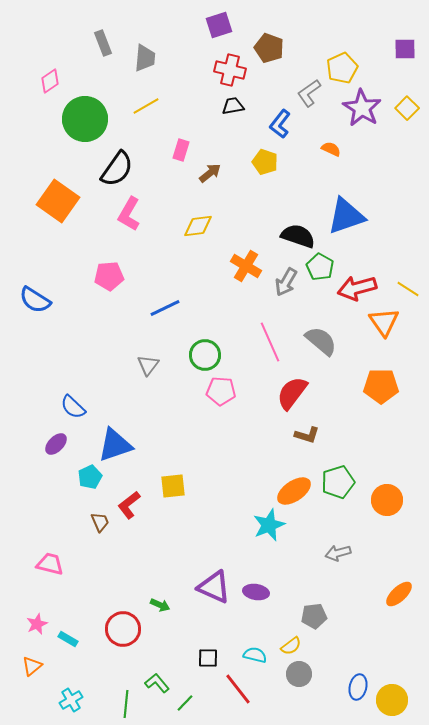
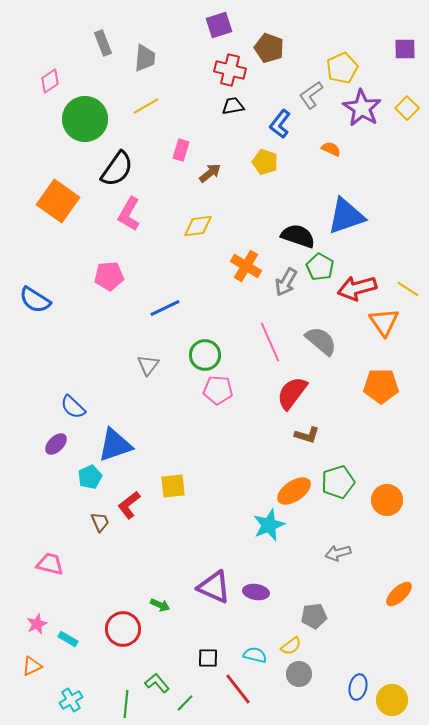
gray L-shape at (309, 93): moved 2 px right, 2 px down
pink pentagon at (221, 391): moved 3 px left, 1 px up
orange triangle at (32, 666): rotated 15 degrees clockwise
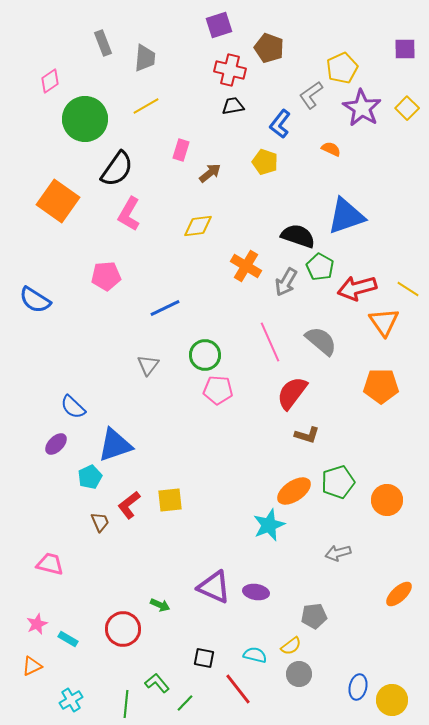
pink pentagon at (109, 276): moved 3 px left
yellow square at (173, 486): moved 3 px left, 14 px down
black square at (208, 658): moved 4 px left; rotated 10 degrees clockwise
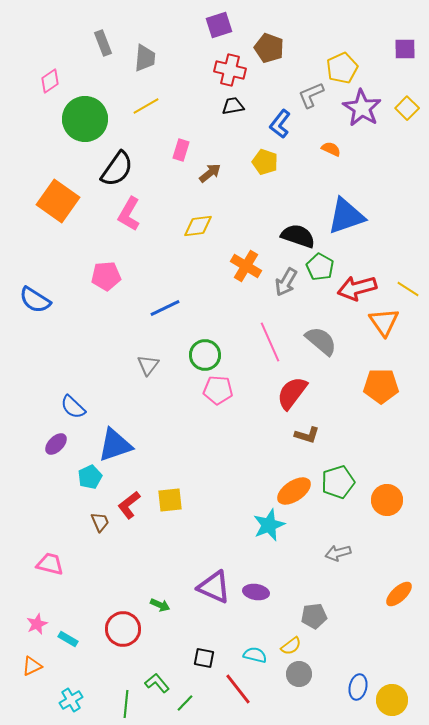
gray L-shape at (311, 95): rotated 12 degrees clockwise
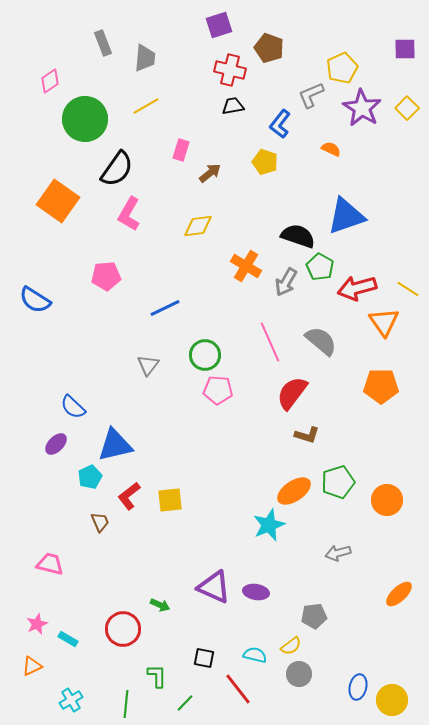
blue triangle at (115, 445): rotated 6 degrees clockwise
red L-shape at (129, 505): moved 9 px up
green L-shape at (157, 683): moved 7 px up; rotated 40 degrees clockwise
